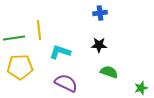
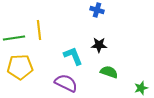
blue cross: moved 3 px left, 3 px up; rotated 24 degrees clockwise
cyan L-shape: moved 13 px right, 4 px down; rotated 50 degrees clockwise
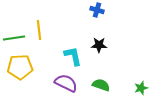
cyan L-shape: rotated 10 degrees clockwise
green semicircle: moved 8 px left, 13 px down
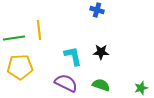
black star: moved 2 px right, 7 px down
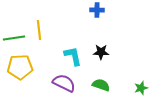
blue cross: rotated 16 degrees counterclockwise
purple semicircle: moved 2 px left
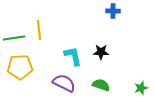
blue cross: moved 16 px right, 1 px down
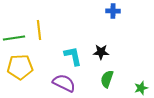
green semicircle: moved 6 px right, 6 px up; rotated 90 degrees counterclockwise
